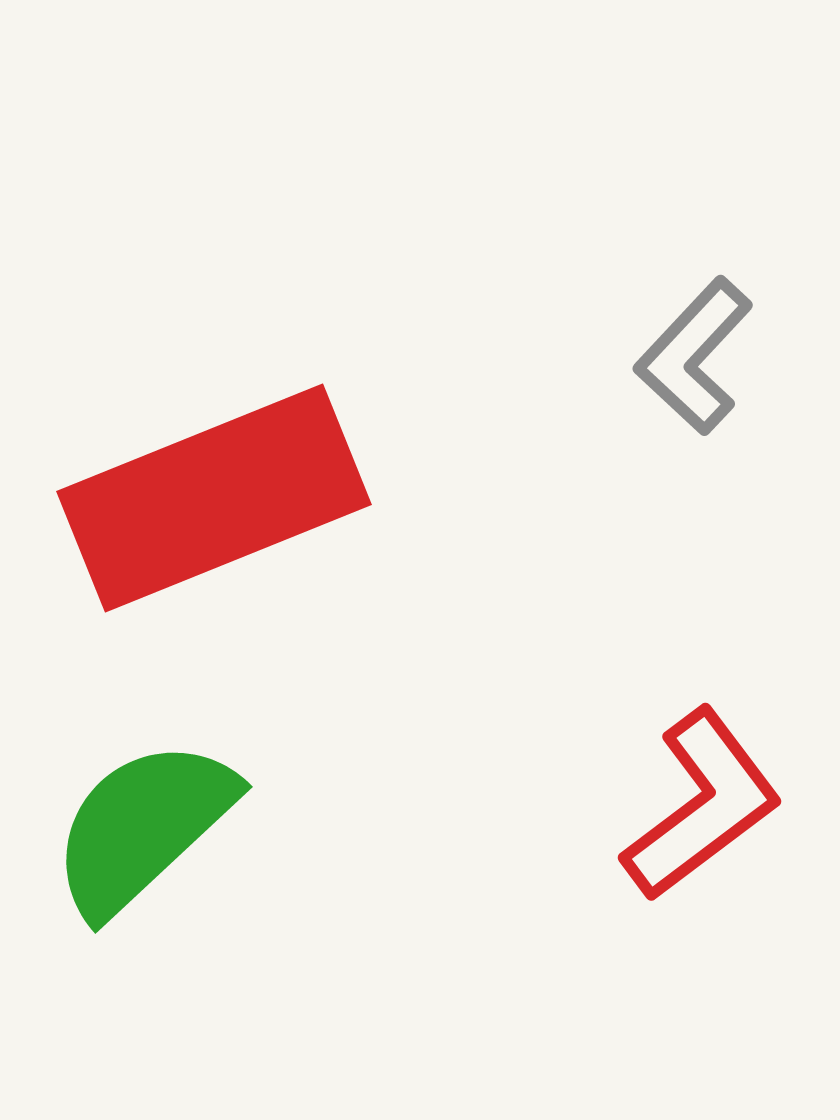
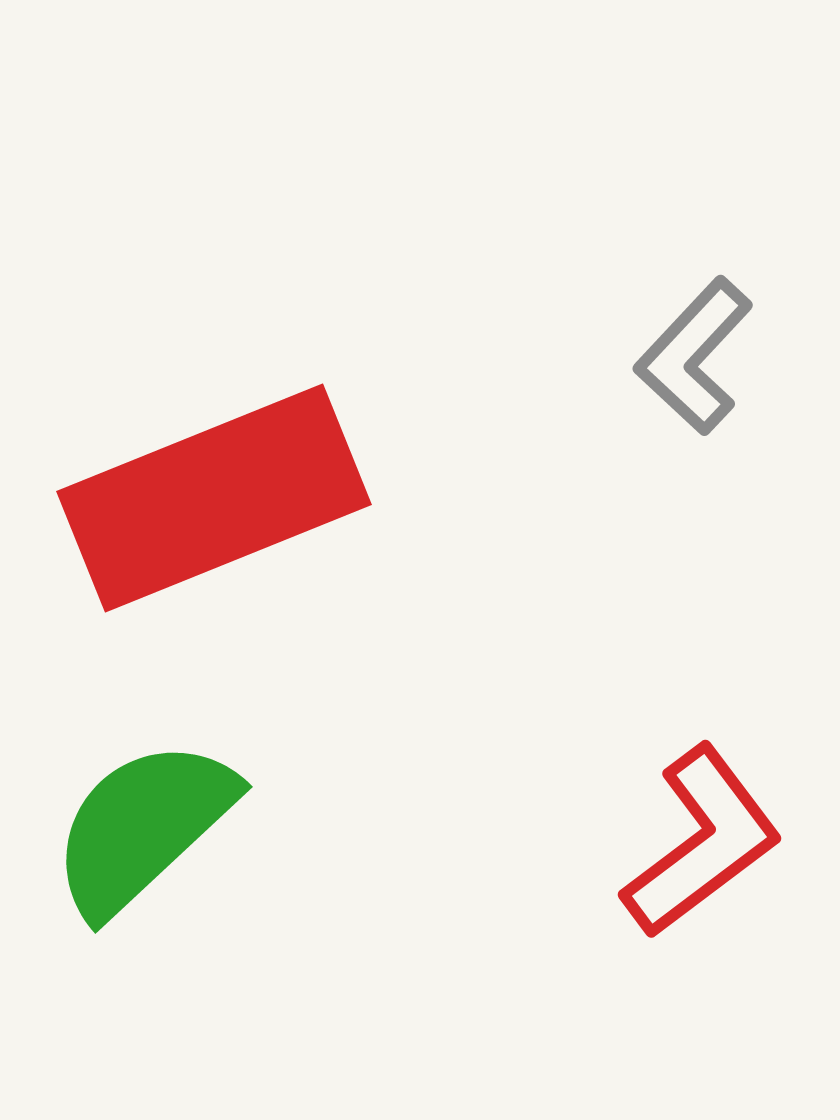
red L-shape: moved 37 px down
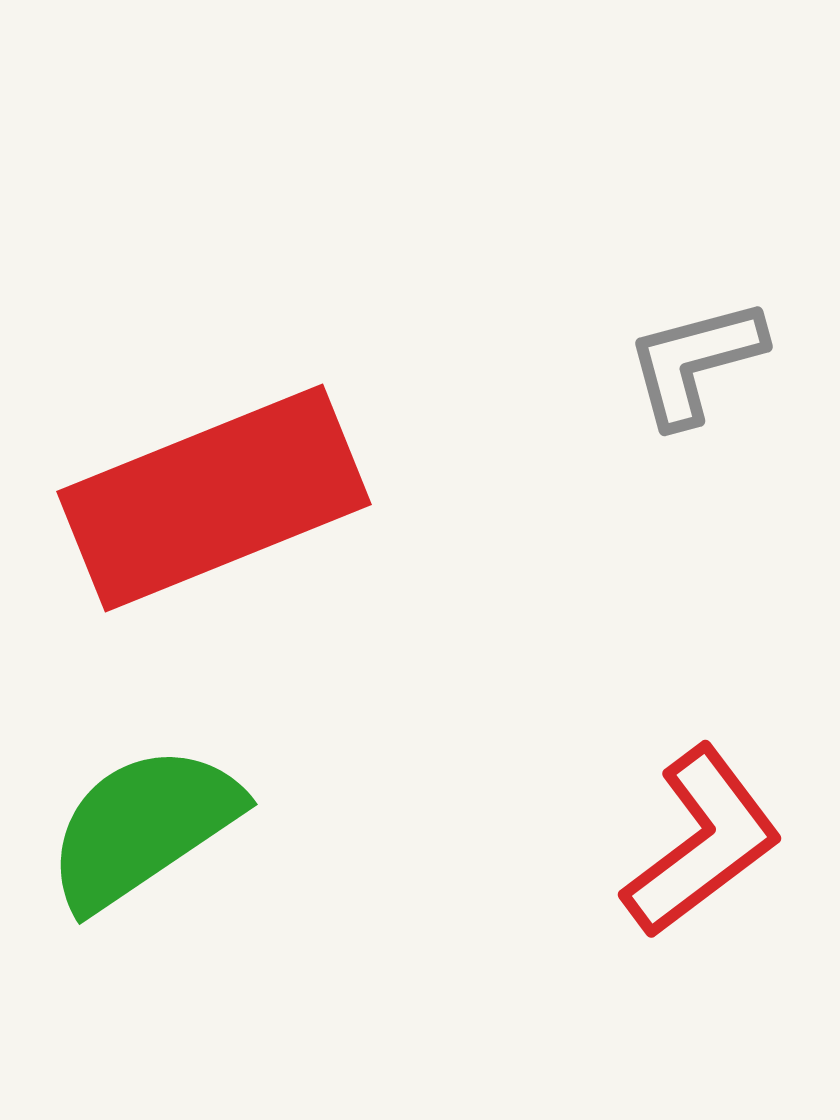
gray L-shape: moved 1 px right, 6 px down; rotated 32 degrees clockwise
green semicircle: rotated 9 degrees clockwise
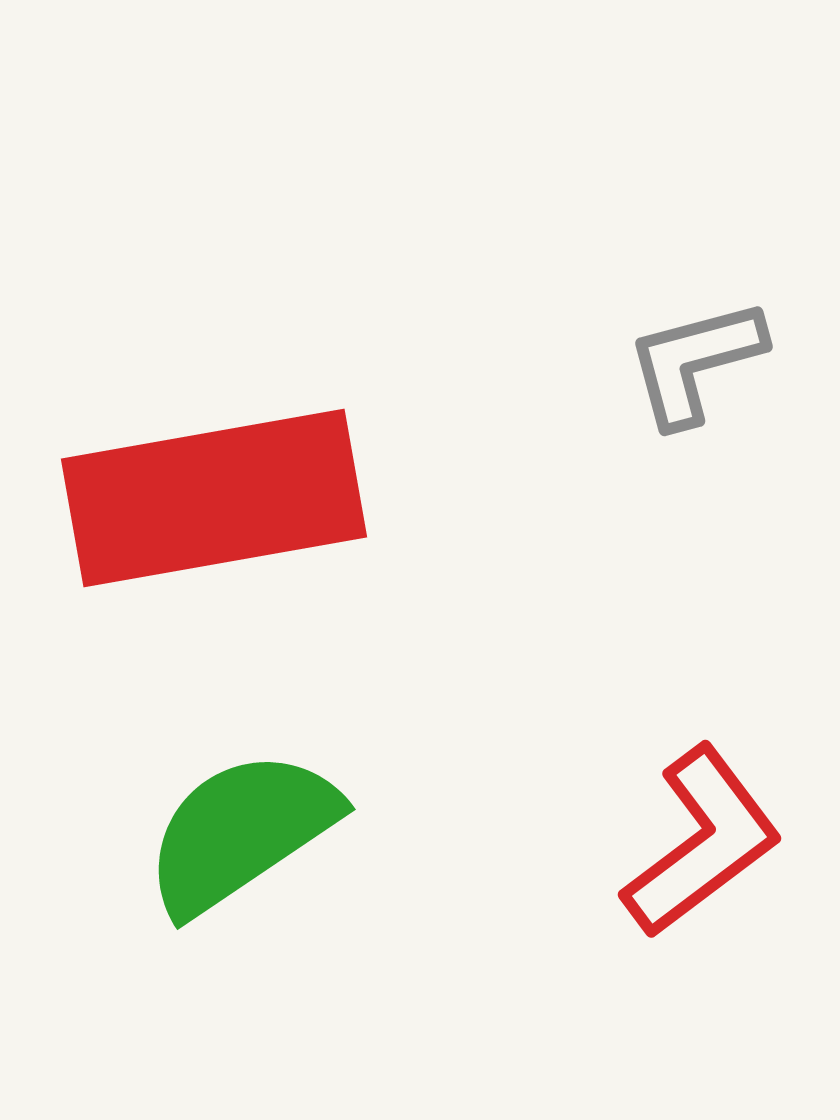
red rectangle: rotated 12 degrees clockwise
green semicircle: moved 98 px right, 5 px down
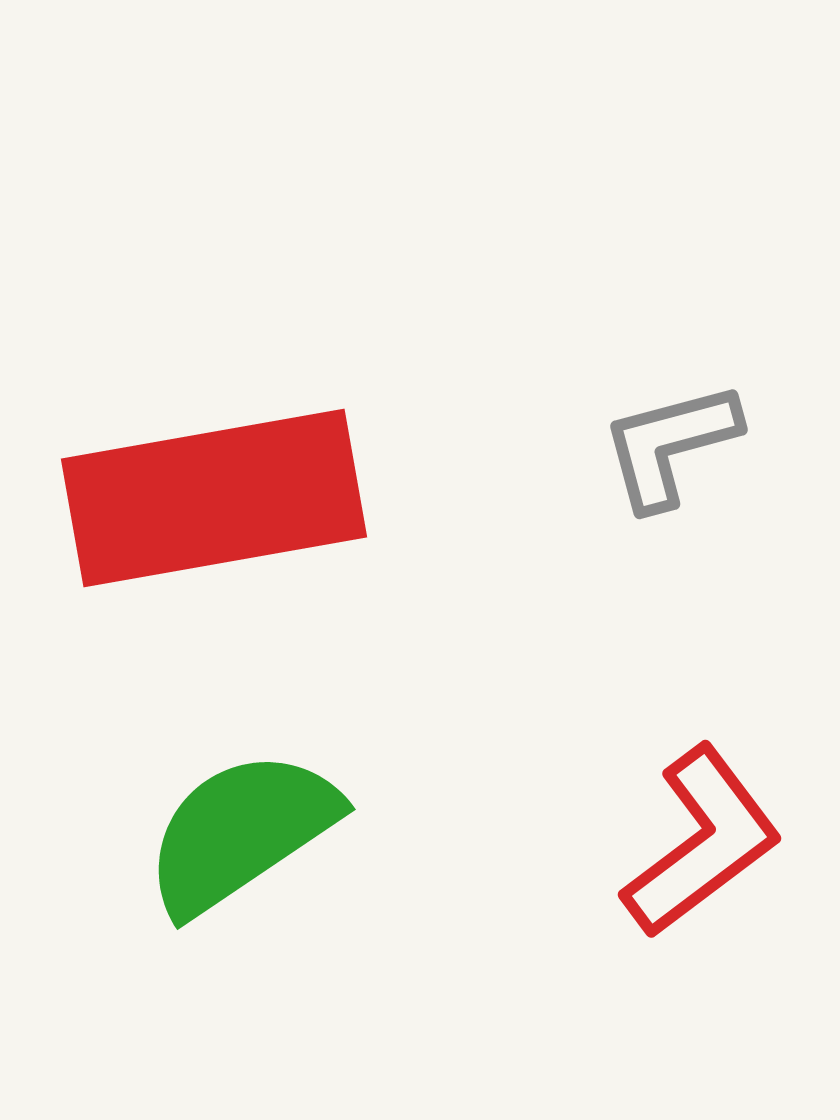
gray L-shape: moved 25 px left, 83 px down
